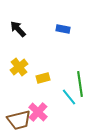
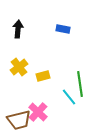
black arrow: rotated 48 degrees clockwise
yellow rectangle: moved 2 px up
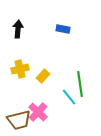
yellow cross: moved 1 px right, 2 px down; rotated 24 degrees clockwise
yellow rectangle: rotated 32 degrees counterclockwise
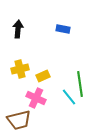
yellow rectangle: rotated 24 degrees clockwise
pink cross: moved 2 px left, 14 px up; rotated 18 degrees counterclockwise
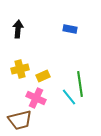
blue rectangle: moved 7 px right
brown trapezoid: moved 1 px right
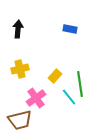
yellow rectangle: moved 12 px right; rotated 24 degrees counterclockwise
pink cross: rotated 30 degrees clockwise
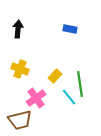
yellow cross: rotated 36 degrees clockwise
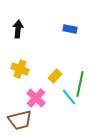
green line: rotated 20 degrees clockwise
pink cross: rotated 12 degrees counterclockwise
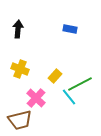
green line: rotated 50 degrees clockwise
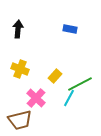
cyan line: moved 1 px down; rotated 66 degrees clockwise
